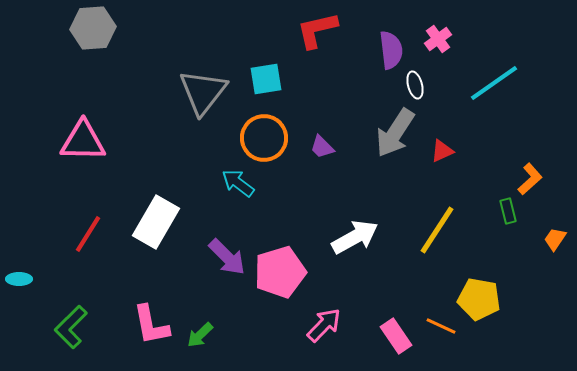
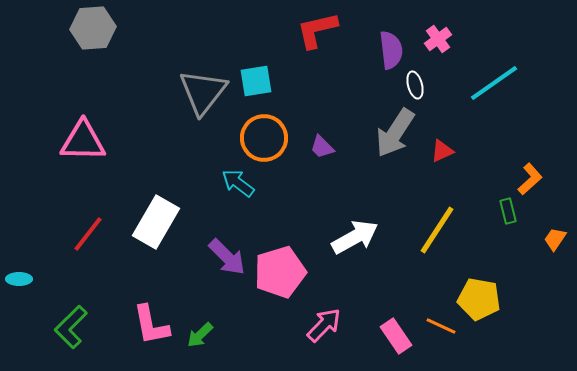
cyan square: moved 10 px left, 2 px down
red line: rotated 6 degrees clockwise
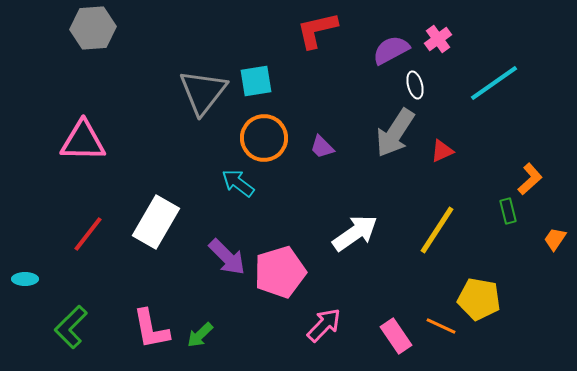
purple semicircle: rotated 111 degrees counterclockwise
white arrow: moved 4 px up; rotated 6 degrees counterclockwise
cyan ellipse: moved 6 px right
pink L-shape: moved 4 px down
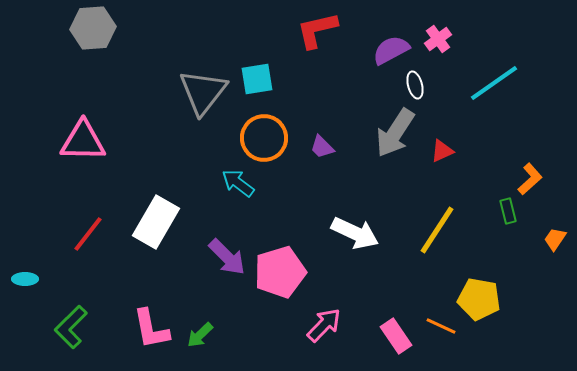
cyan square: moved 1 px right, 2 px up
white arrow: rotated 60 degrees clockwise
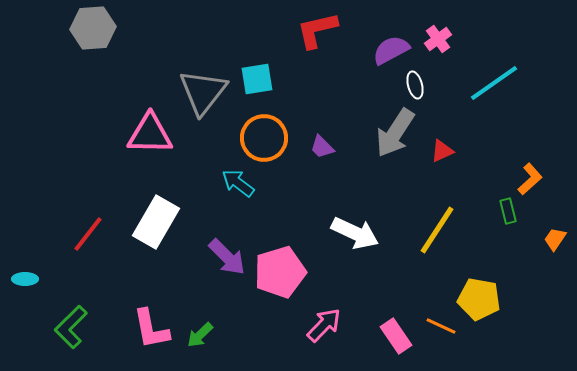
pink triangle: moved 67 px right, 7 px up
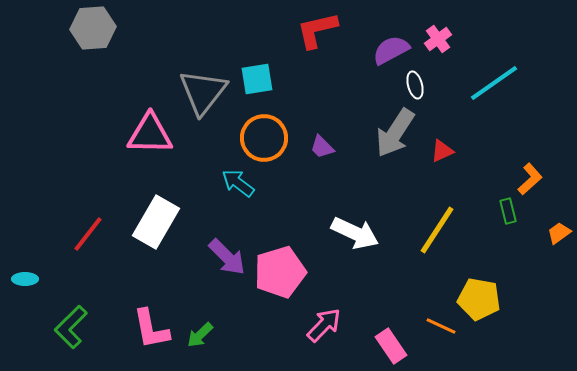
orange trapezoid: moved 4 px right, 6 px up; rotated 20 degrees clockwise
pink rectangle: moved 5 px left, 10 px down
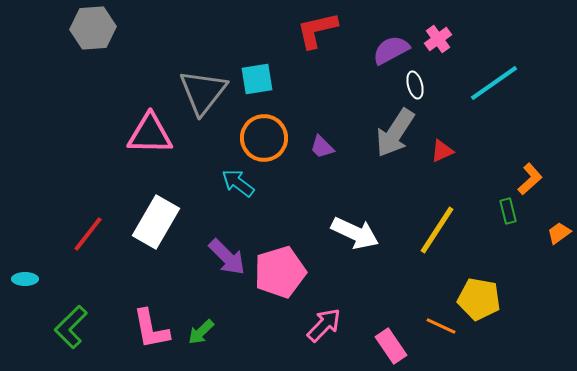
green arrow: moved 1 px right, 3 px up
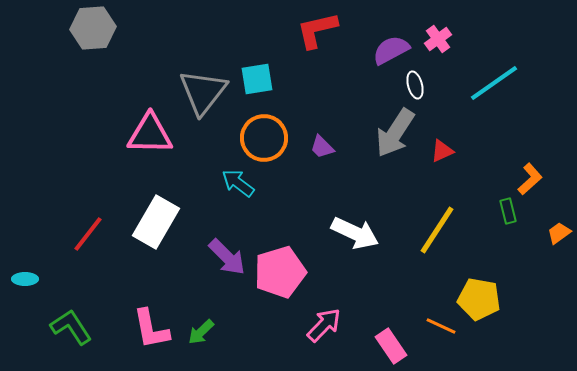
green L-shape: rotated 102 degrees clockwise
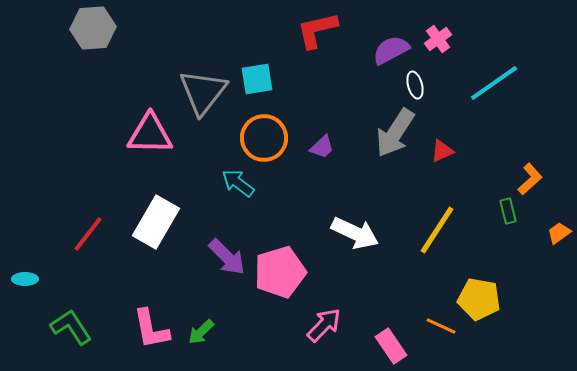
purple trapezoid: rotated 88 degrees counterclockwise
